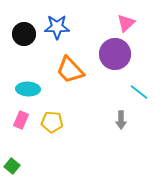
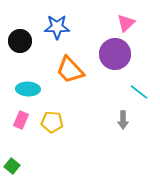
black circle: moved 4 px left, 7 px down
gray arrow: moved 2 px right
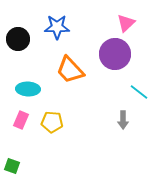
black circle: moved 2 px left, 2 px up
green square: rotated 21 degrees counterclockwise
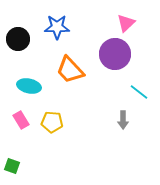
cyan ellipse: moved 1 px right, 3 px up; rotated 10 degrees clockwise
pink rectangle: rotated 54 degrees counterclockwise
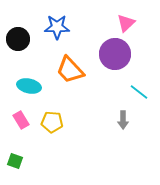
green square: moved 3 px right, 5 px up
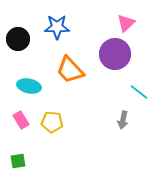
gray arrow: rotated 12 degrees clockwise
green square: moved 3 px right; rotated 28 degrees counterclockwise
